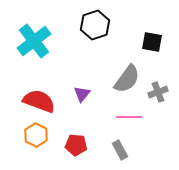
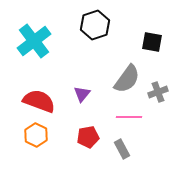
red pentagon: moved 12 px right, 8 px up; rotated 15 degrees counterclockwise
gray rectangle: moved 2 px right, 1 px up
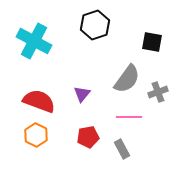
cyan cross: rotated 24 degrees counterclockwise
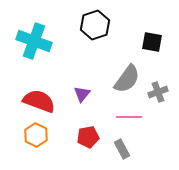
cyan cross: rotated 8 degrees counterclockwise
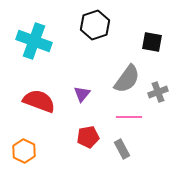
orange hexagon: moved 12 px left, 16 px down
